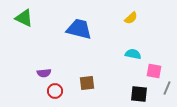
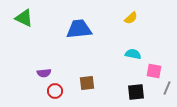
blue trapezoid: rotated 20 degrees counterclockwise
black square: moved 3 px left, 2 px up; rotated 12 degrees counterclockwise
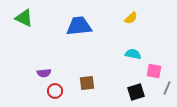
blue trapezoid: moved 3 px up
black square: rotated 12 degrees counterclockwise
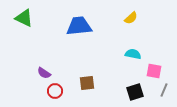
purple semicircle: rotated 40 degrees clockwise
gray line: moved 3 px left, 2 px down
black square: moved 1 px left
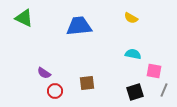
yellow semicircle: rotated 72 degrees clockwise
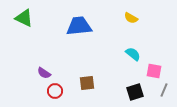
cyan semicircle: rotated 28 degrees clockwise
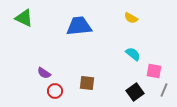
brown square: rotated 14 degrees clockwise
black square: rotated 18 degrees counterclockwise
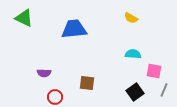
blue trapezoid: moved 5 px left, 3 px down
cyan semicircle: rotated 35 degrees counterclockwise
purple semicircle: rotated 32 degrees counterclockwise
red circle: moved 6 px down
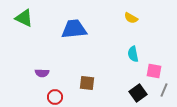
cyan semicircle: rotated 105 degrees counterclockwise
purple semicircle: moved 2 px left
black square: moved 3 px right, 1 px down
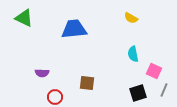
pink square: rotated 14 degrees clockwise
black square: rotated 18 degrees clockwise
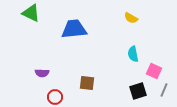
green triangle: moved 7 px right, 5 px up
black square: moved 2 px up
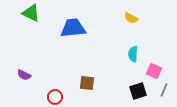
blue trapezoid: moved 1 px left, 1 px up
cyan semicircle: rotated 14 degrees clockwise
purple semicircle: moved 18 px left, 2 px down; rotated 24 degrees clockwise
